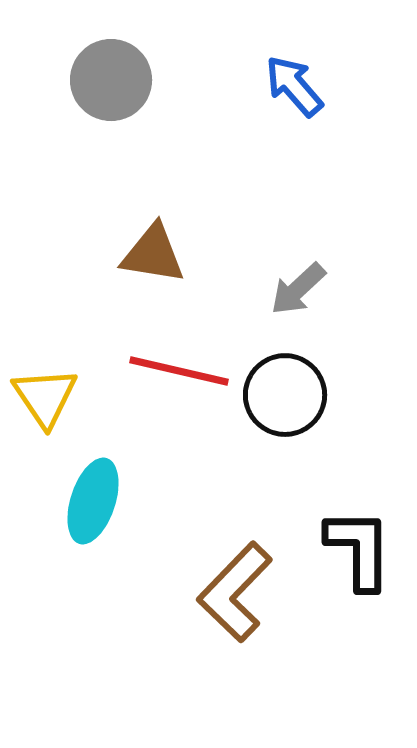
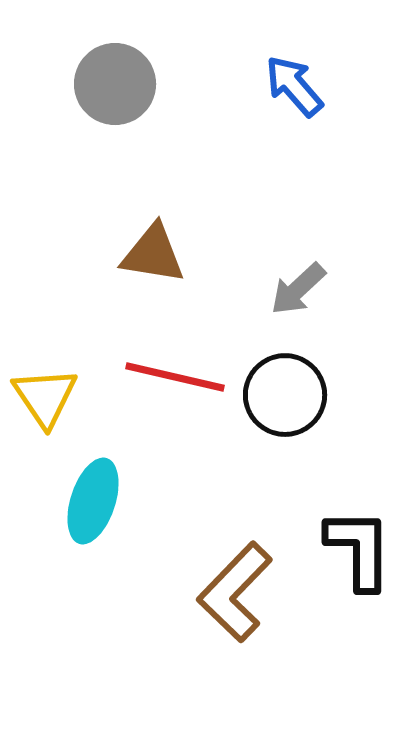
gray circle: moved 4 px right, 4 px down
red line: moved 4 px left, 6 px down
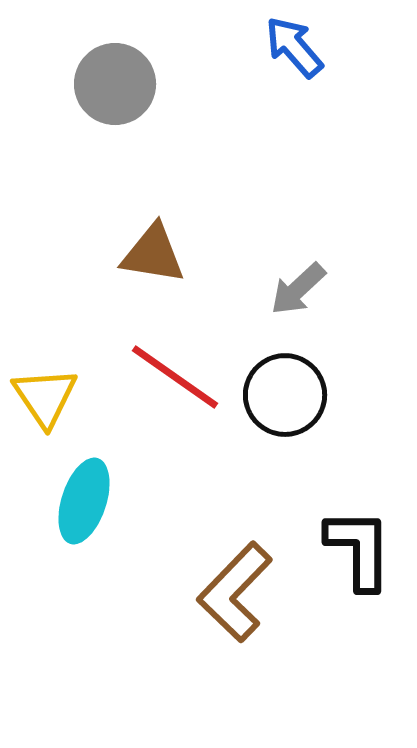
blue arrow: moved 39 px up
red line: rotated 22 degrees clockwise
cyan ellipse: moved 9 px left
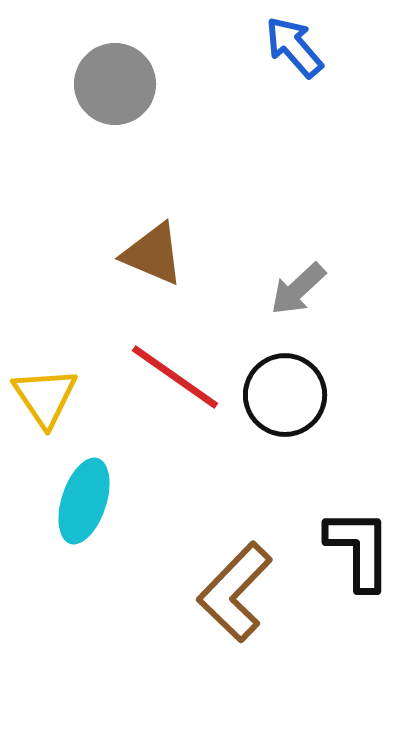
brown triangle: rotated 14 degrees clockwise
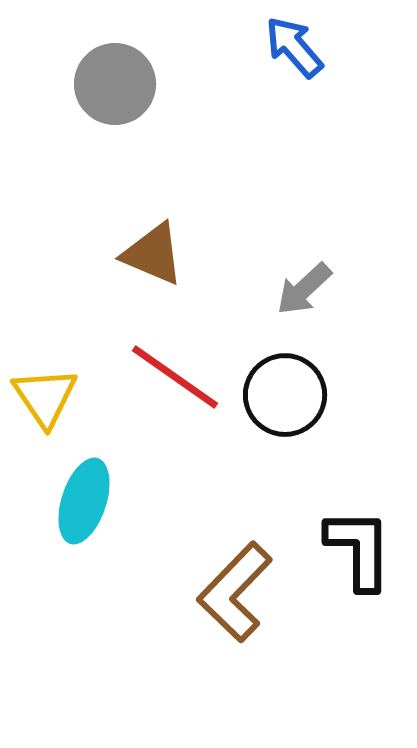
gray arrow: moved 6 px right
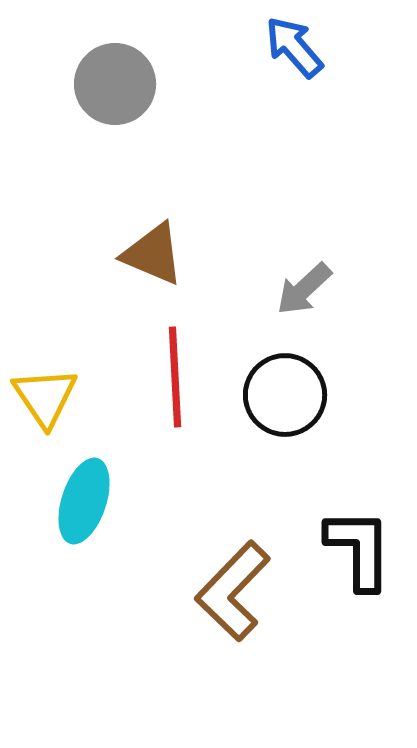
red line: rotated 52 degrees clockwise
brown L-shape: moved 2 px left, 1 px up
